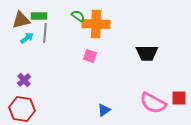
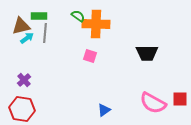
brown triangle: moved 6 px down
red square: moved 1 px right, 1 px down
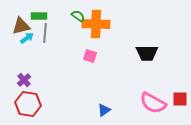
red hexagon: moved 6 px right, 5 px up
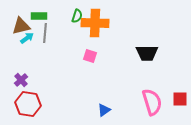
green semicircle: moved 1 px left; rotated 72 degrees clockwise
orange cross: moved 1 px left, 1 px up
purple cross: moved 3 px left
pink semicircle: moved 1 px left, 1 px up; rotated 136 degrees counterclockwise
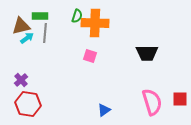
green rectangle: moved 1 px right
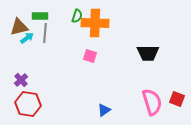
brown triangle: moved 2 px left, 1 px down
black trapezoid: moved 1 px right
red square: moved 3 px left; rotated 21 degrees clockwise
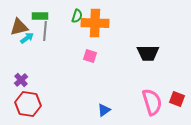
gray line: moved 2 px up
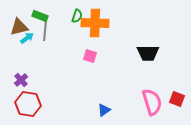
green rectangle: rotated 21 degrees clockwise
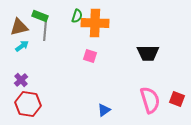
cyan arrow: moved 5 px left, 8 px down
pink semicircle: moved 2 px left, 2 px up
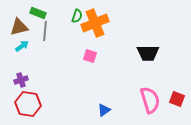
green rectangle: moved 2 px left, 3 px up
orange cross: rotated 24 degrees counterclockwise
purple cross: rotated 24 degrees clockwise
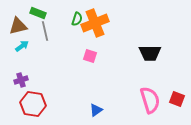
green semicircle: moved 3 px down
brown triangle: moved 1 px left, 1 px up
gray line: rotated 18 degrees counterclockwise
black trapezoid: moved 2 px right
red hexagon: moved 5 px right
blue triangle: moved 8 px left
